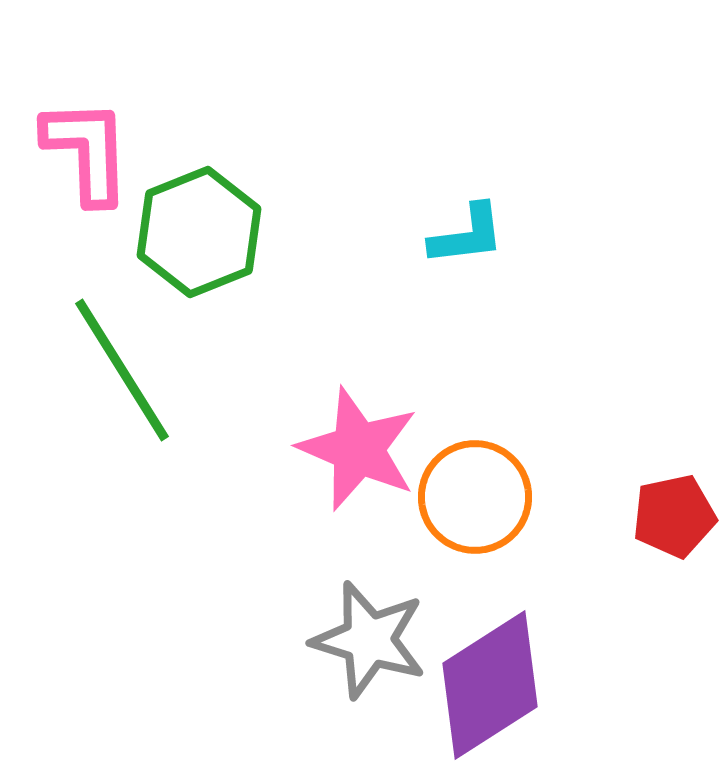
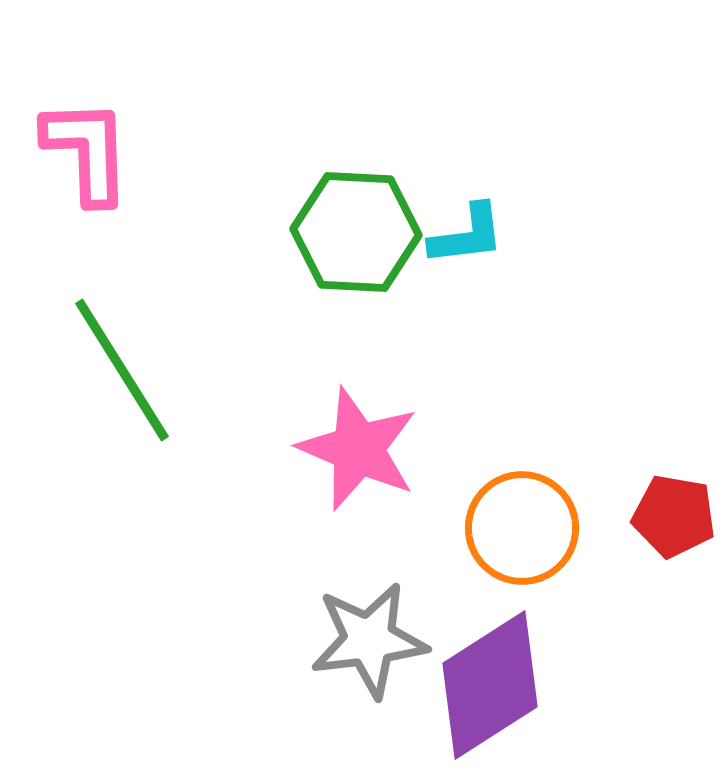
green hexagon: moved 157 px right; rotated 25 degrees clockwise
orange circle: moved 47 px right, 31 px down
red pentagon: rotated 22 degrees clockwise
gray star: rotated 24 degrees counterclockwise
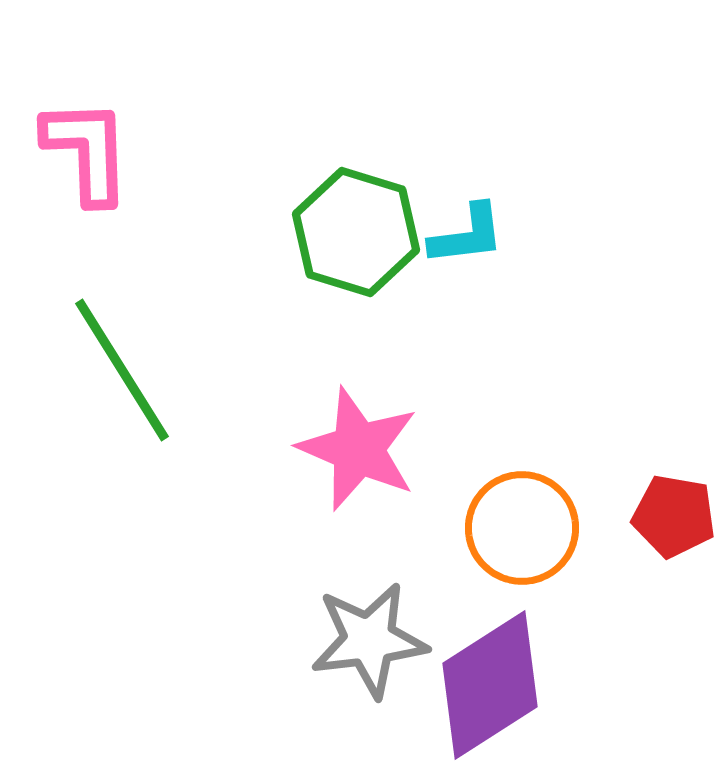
green hexagon: rotated 14 degrees clockwise
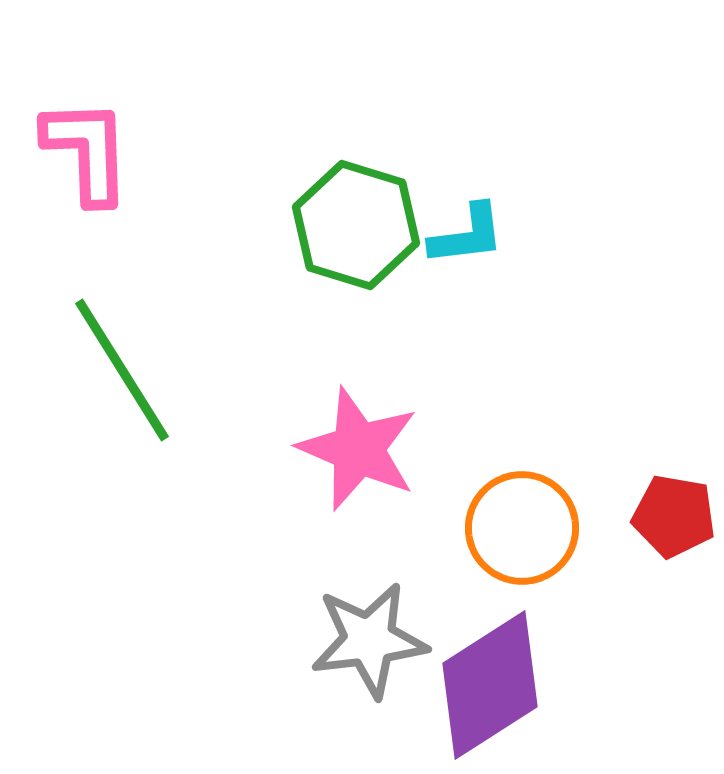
green hexagon: moved 7 px up
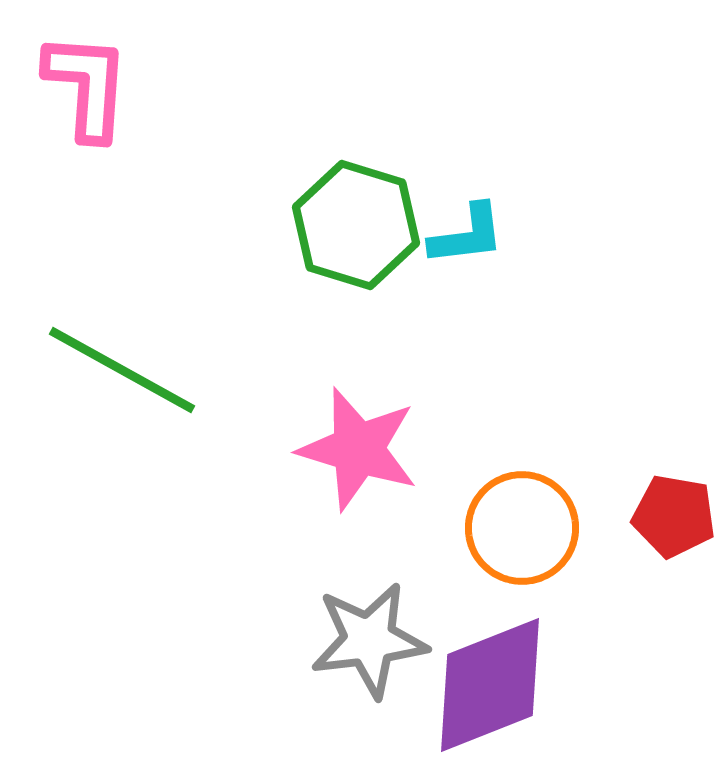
pink L-shape: moved 65 px up; rotated 6 degrees clockwise
green line: rotated 29 degrees counterclockwise
pink star: rotated 6 degrees counterclockwise
purple diamond: rotated 11 degrees clockwise
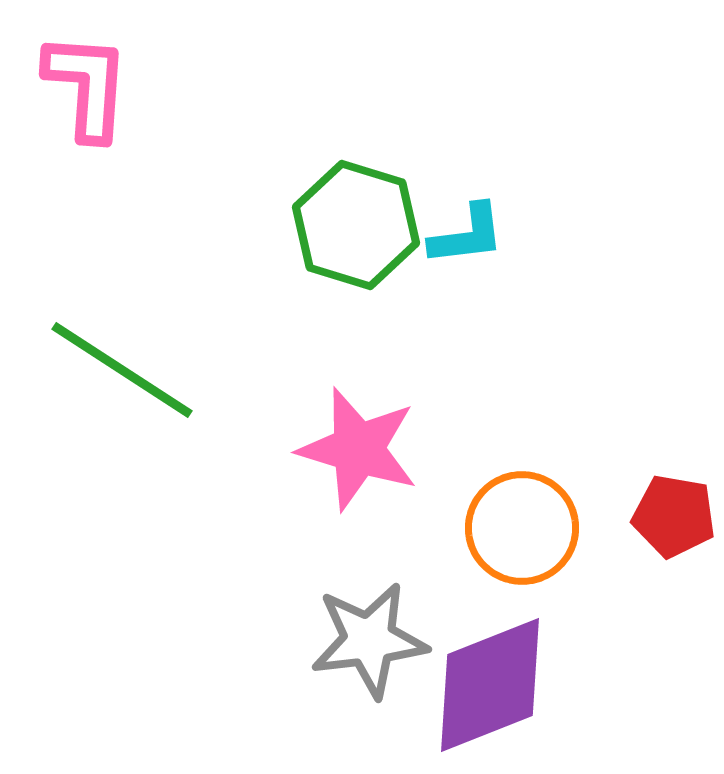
green line: rotated 4 degrees clockwise
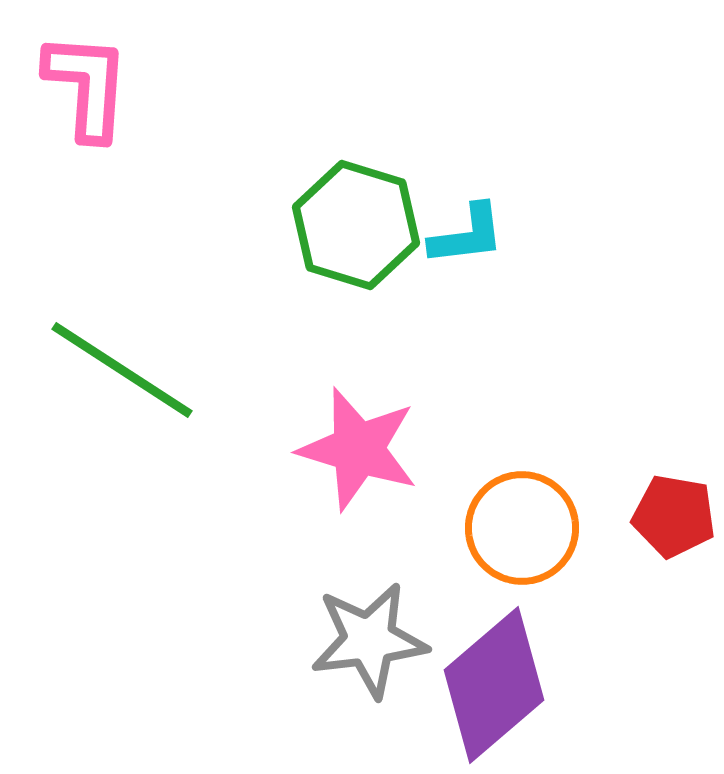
purple diamond: moved 4 px right; rotated 19 degrees counterclockwise
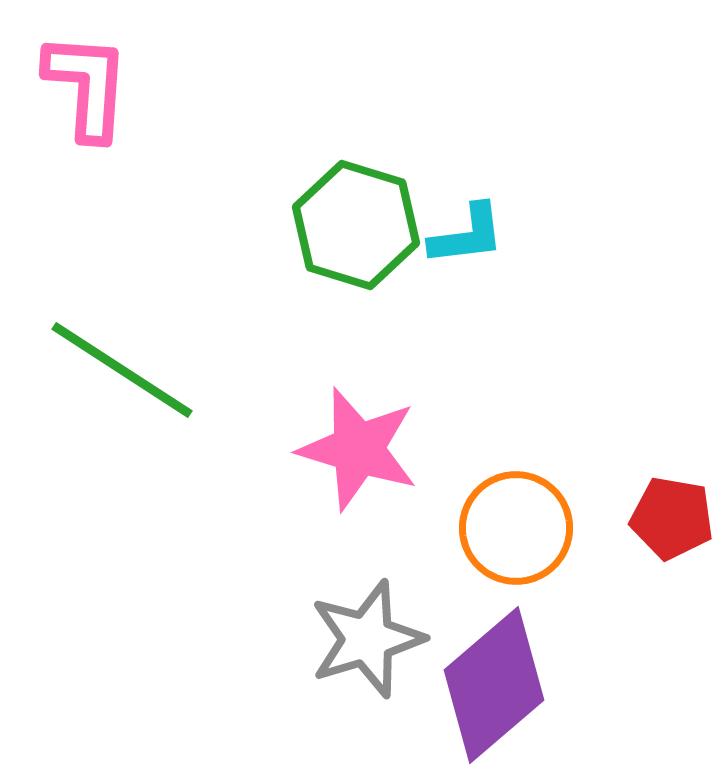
red pentagon: moved 2 px left, 2 px down
orange circle: moved 6 px left
gray star: moved 2 px left, 1 px up; rotated 10 degrees counterclockwise
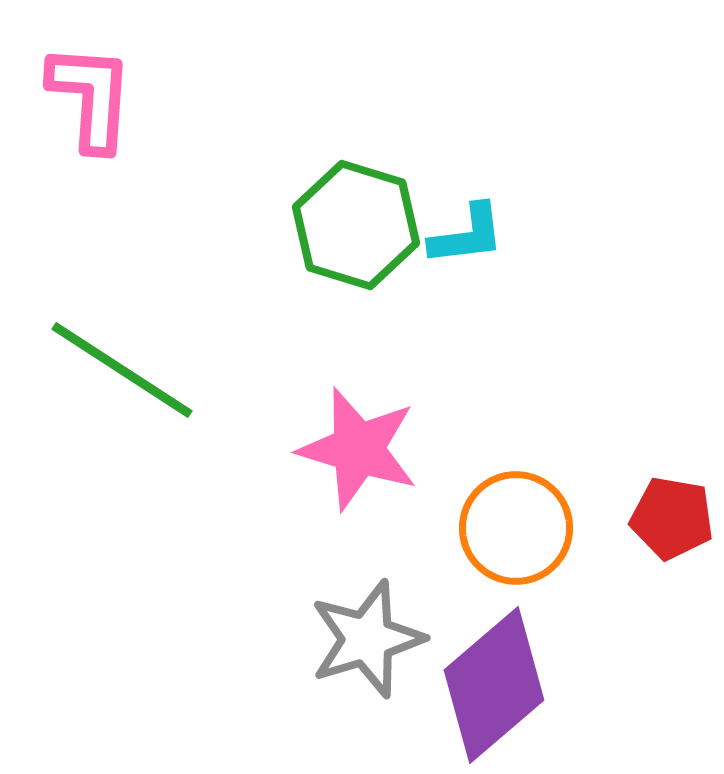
pink L-shape: moved 4 px right, 11 px down
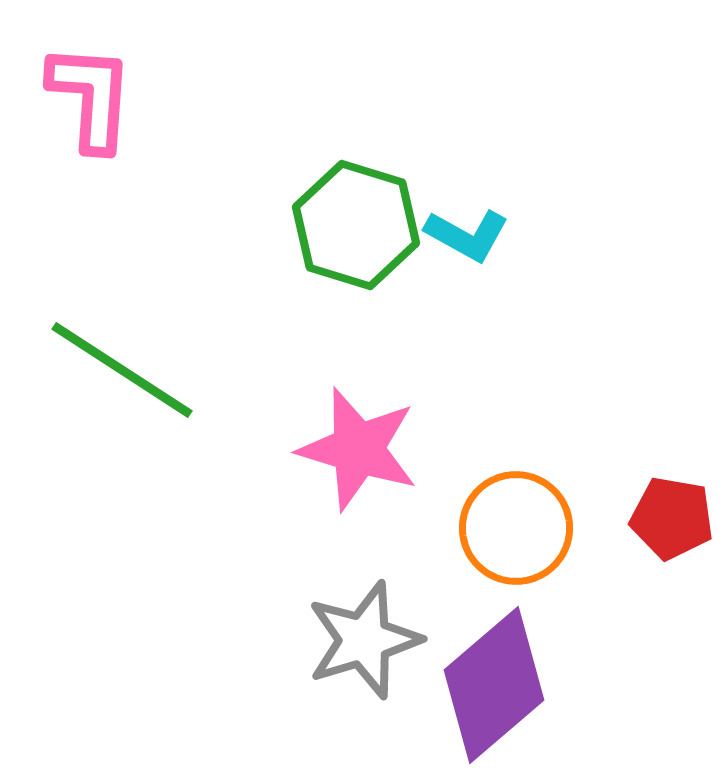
cyan L-shape: rotated 36 degrees clockwise
gray star: moved 3 px left, 1 px down
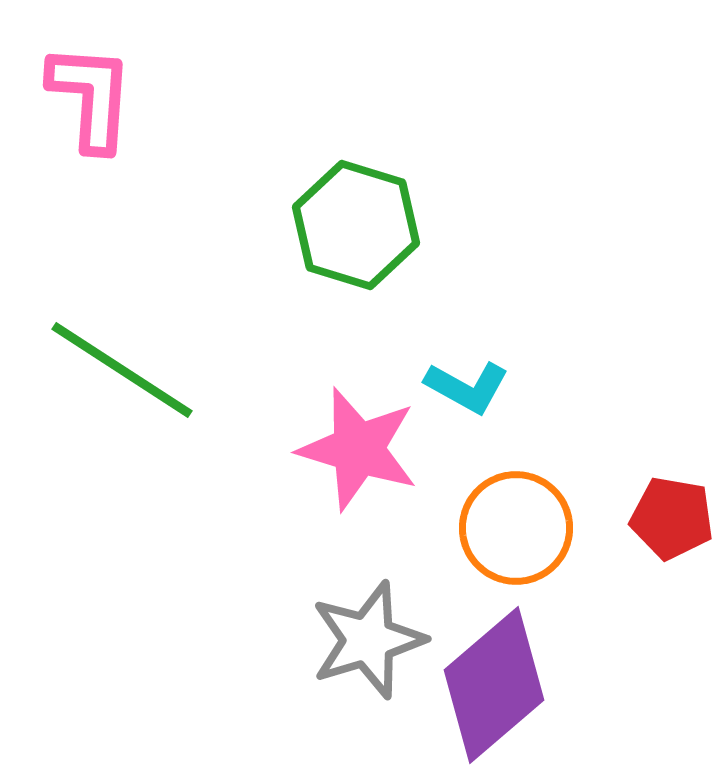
cyan L-shape: moved 152 px down
gray star: moved 4 px right
